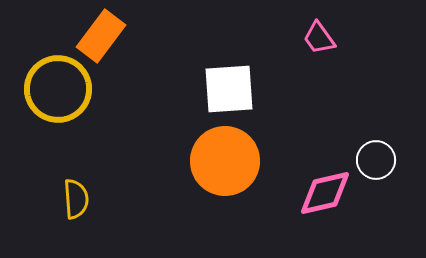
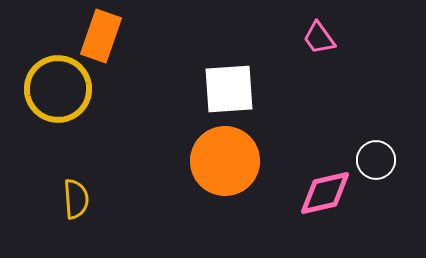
orange rectangle: rotated 18 degrees counterclockwise
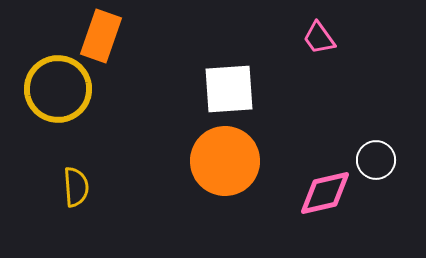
yellow semicircle: moved 12 px up
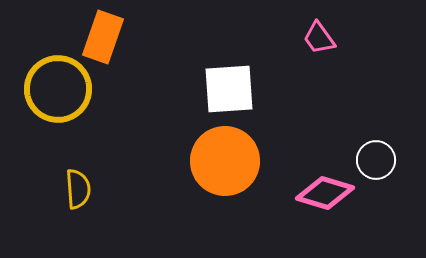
orange rectangle: moved 2 px right, 1 px down
yellow semicircle: moved 2 px right, 2 px down
pink diamond: rotated 30 degrees clockwise
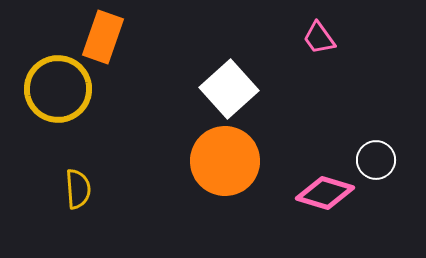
white square: rotated 38 degrees counterclockwise
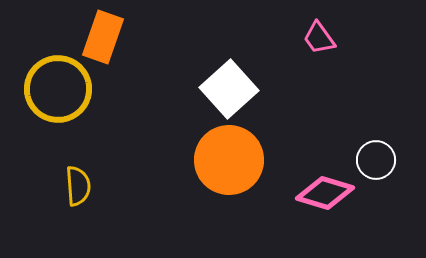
orange circle: moved 4 px right, 1 px up
yellow semicircle: moved 3 px up
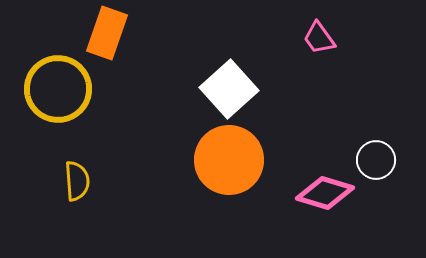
orange rectangle: moved 4 px right, 4 px up
yellow semicircle: moved 1 px left, 5 px up
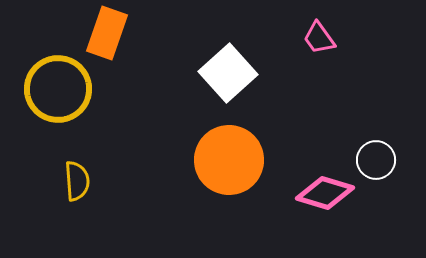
white square: moved 1 px left, 16 px up
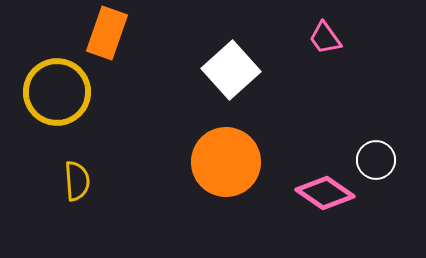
pink trapezoid: moved 6 px right
white square: moved 3 px right, 3 px up
yellow circle: moved 1 px left, 3 px down
orange circle: moved 3 px left, 2 px down
pink diamond: rotated 18 degrees clockwise
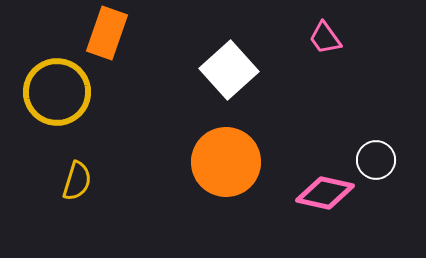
white square: moved 2 px left
yellow semicircle: rotated 21 degrees clockwise
pink diamond: rotated 22 degrees counterclockwise
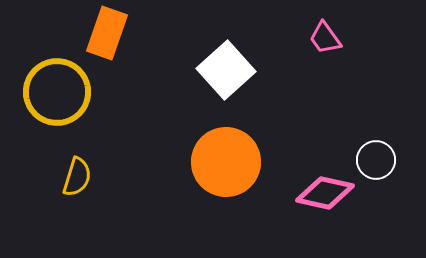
white square: moved 3 px left
yellow semicircle: moved 4 px up
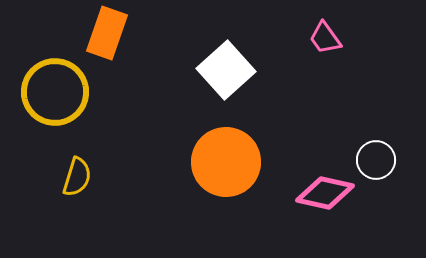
yellow circle: moved 2 px left
